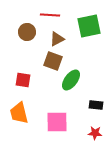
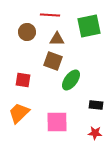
brown triangle: rotated 28 degrees clockwise
orange trapezoid: rotated 60 degrees clockwise
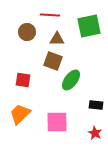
orange trapezoid: moved 1 px right, 1 px down
red star: rotated 24 degrees clockwise
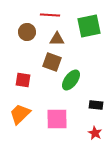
brown square: moved 1 px left, 1 px down
pink square: moved 3 px up
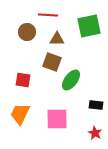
red line: moved 2 px left
orange trapezoid: rotated 20 degrees counterclockwise
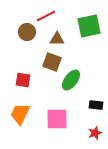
red line: moved 2 px left, 1 px down; rotated 30 degrees counterclockwise
red star: rotated 24 degrees clockwise
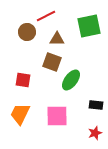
pink square: moved 3 px up
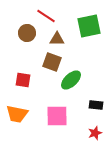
red line: rotated 60 degrees clockwise
brown circle: moved 1 px down
green ellipse: rotated 10 degrees clockwise
orange trapezoid: moved 3 px left; rotated 105 degrees counterclockwise
